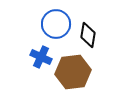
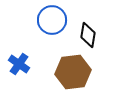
blue circle: moved 4 px left, 4 px up
blue cross: moved 22 px left, 7 px down; rotated 10 degrees clockwise
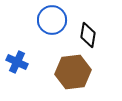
blue cross: moved 2 px left, 2 px up; rotated 10 degrees counterclockwise
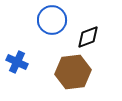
black diamond: moved 2 px down; rotated 60 degrees clockwise
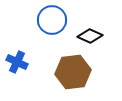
black diamond: moved 2 px right, 1 px up; rotated 45 degrees clockwise
